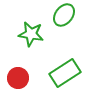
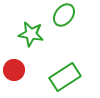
green rectangle: moved 4 px down
red circle: moved 4 px left, 8 px up
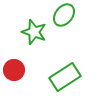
green star: moved 3 px right, 2 px up; rotated 10 degrees clockwise
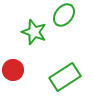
red circle: moved 1 px left
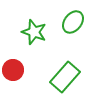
green ellipse: moved 9 px right, 7 px down
green rectangle: rotated 16 degrees counterclockwise
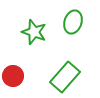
green ellipse: rotated 20 degrees counterclockwise
red circle: moved 6 px down
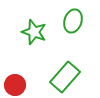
green ellipse: moved 1 px up
red circle: moved 2 px right, 9 px down
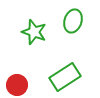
green rectangle: rotated 16 degrees clockwise
red circle: moved 2 px right
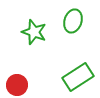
green rectangle: moved 13 px right
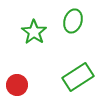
green star: rotated 15 degrees clockwise
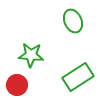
green ellipse: rotated 40 degrees counterclockwise
green star: moved 3 px left, 23 px down; rotated 30 degrees counterclockwise
